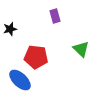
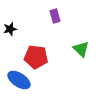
blue ellipse: moved 1 px left; rotated 10 degrees counterclockwise
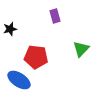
green triangle: rotated 30 degrees clockwise
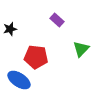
purple rectangle: moved 2 px right, 4 px down; rotated 32 degrees counterclockwise
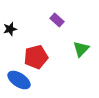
red pentagon: rotated 20 degrees counterclockwise
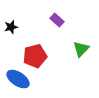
black star: moved 1 px right, 2 px up
red pentagon: moved 1 px left, 1 px up
blue ellipse: moved 1 px left, 1 px up
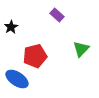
purple rectangle: moved 5 px up
black star: rotated 16 degrees counterclockwise
blue ellipse: moved 1 px left
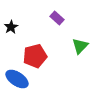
purple rectangle: moved 3 px down
green triangle: moved 1 px left, 3 px up
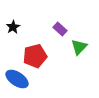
purple rectangle: moved 3 px right, 11 px down
black star: moved 2 px right
green triangle: moved 1 px left, 1 px down
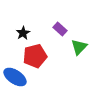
black star: moved 10 px right, 6 px down
blue ellipse: moved 2 px left, 2 px up
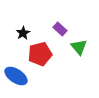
green triangle: rotated 24 degrees counterclockwise
red pentagon: moved 5 px right, 2 px up
blue ellipse: moved 1 px right, 1 px up
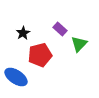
green triangle: moved 3 px up; rotated 24 degrees clockwise
red pentagon: moved 1 px down
blue ellipse: moved 1 px down
